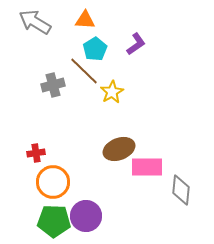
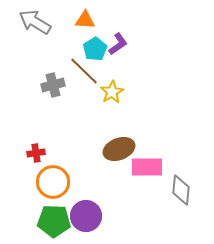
purple L-shape: moved 18 px left
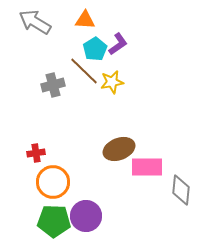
yellow star: moved 10 px up; rotated 20 degrees clockwise
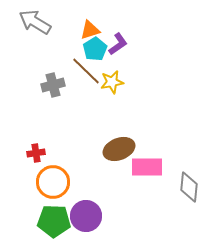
orange triangle: moved 5 px right, 10 px down; rotated 20 degrees counterclockwise
brown line: moved 2 px right
gray diamond: moved 8 px right, 3 px up
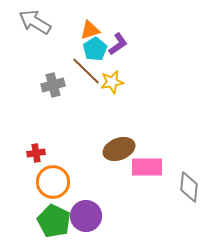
green pentagon: rotated 24 degrees clockwise
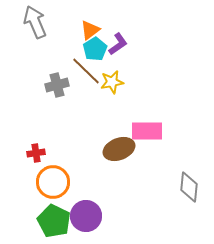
gray arrow: rotated 36 degrees clockwise
orange triangle: rotated 20 degrees counterclockwise
gray cross: moved 4 px right
pink rectangle: moved 36 px up
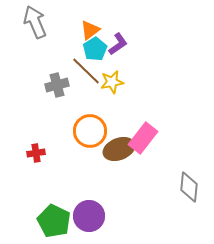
pink rectangle: moved 4 px left, 7 px down; rotated 52 degrees counterclockwise
orange circle: moved 37 px right, 51 px up
purple circle: moved 3 px right
